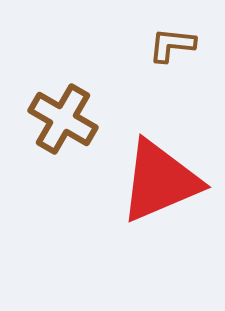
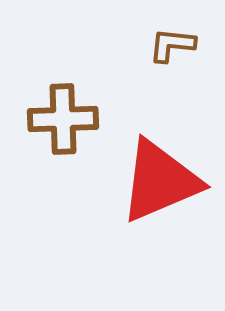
brown cross: rotated 32 degrees counterclockwise
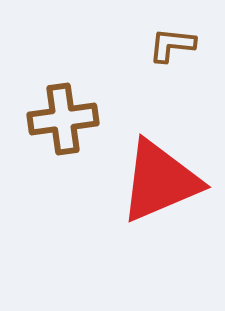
brown cross: rotated 6 degrees counterclockwise
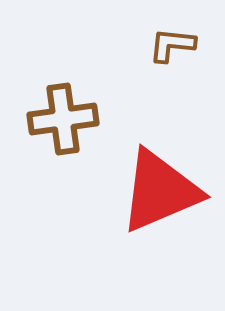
red triangle: moved 10 px down
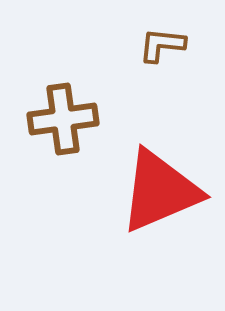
brown L-shape: moved 10 px left
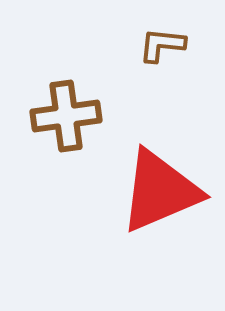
brown cross: moved 3 px right, 3 px up
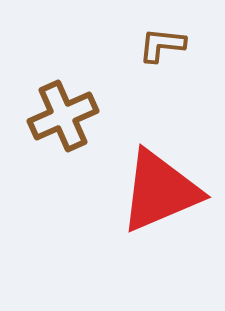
brown cross: moved 3 px left; rotated 16 degrees counterclockwise
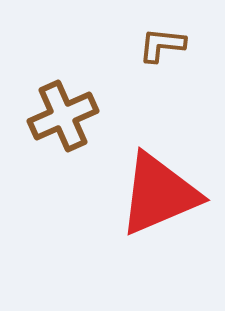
red triangle: moved 1 px left, 3 px down
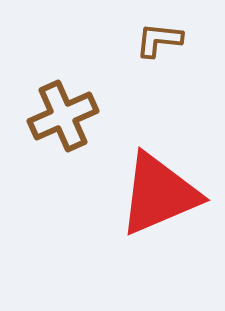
brown L-shape: moved 3 px left, 5 px up
